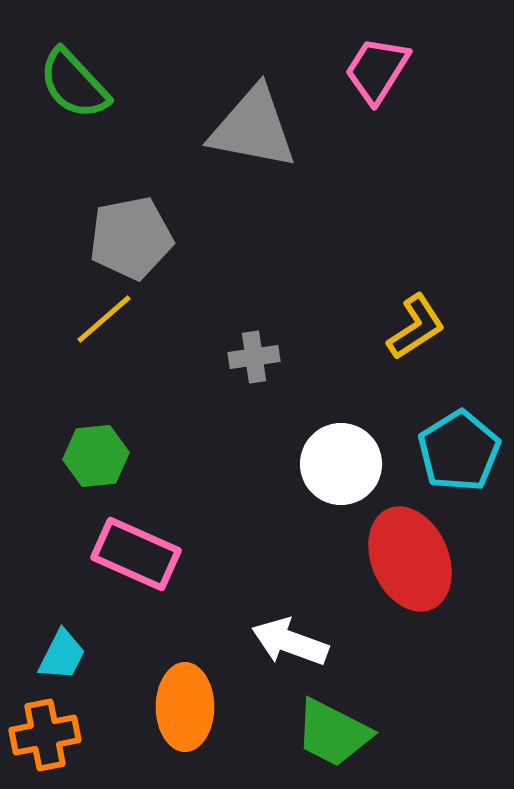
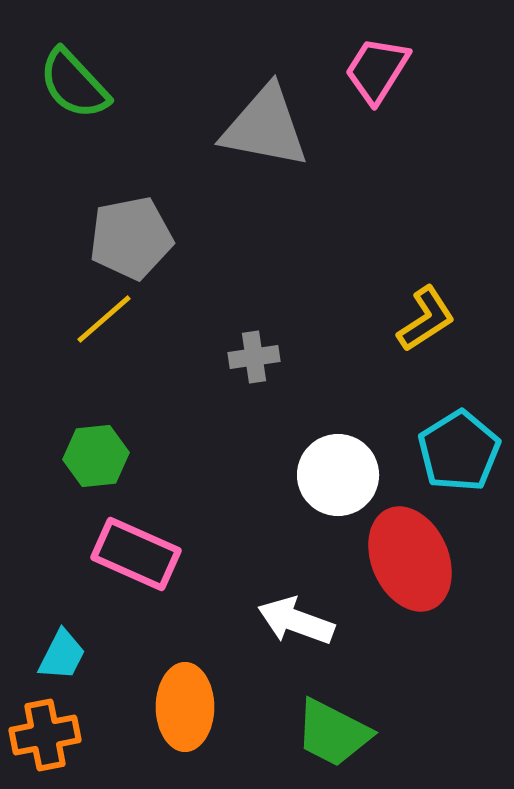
gray triangle: moved 12 px right, 1 px up
yellow L-shape: moved 10 px right, 8 px up
white circle: moved 3 px left, 11 px down
white arrow: moved 6 px right, 21 px up
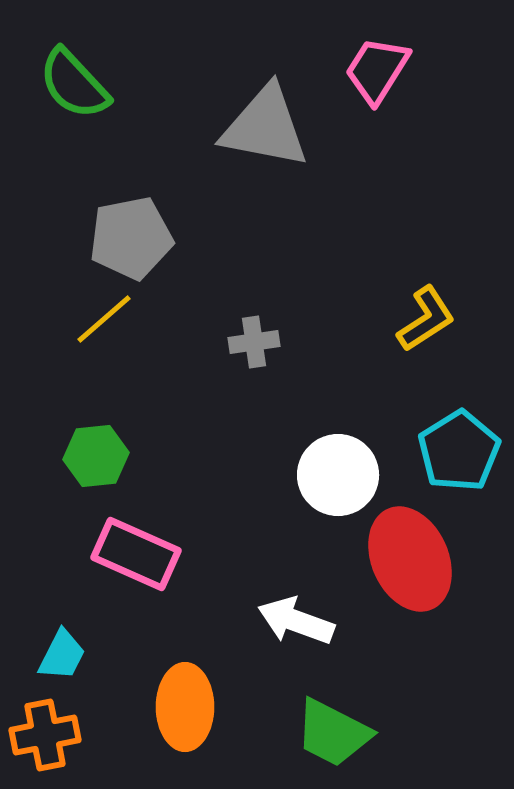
gray cross: moved 15 px up
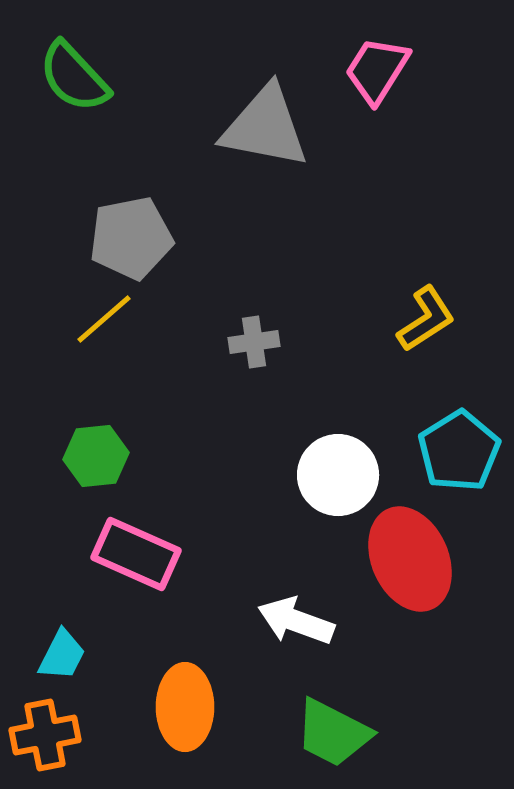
green semicircle: moved 7 px up
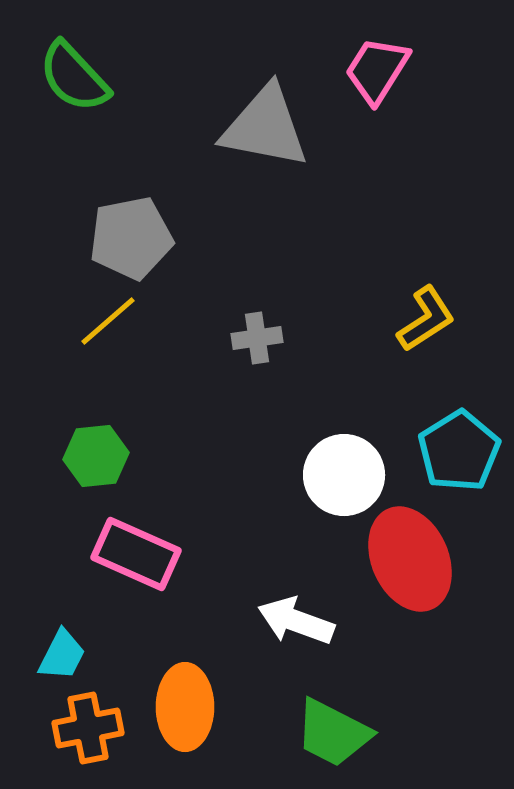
yellow line: moved 4 px right, 2 px down
gray cross: moved 3 px right, 4 px up
white circle: moved 6 px right
orange cross: moved 43 px right, 7 px up
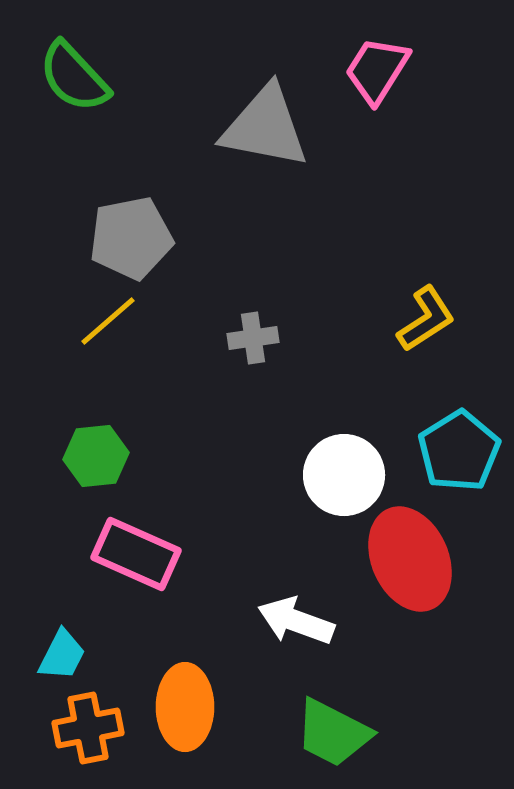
gray cross: moved 4 px left
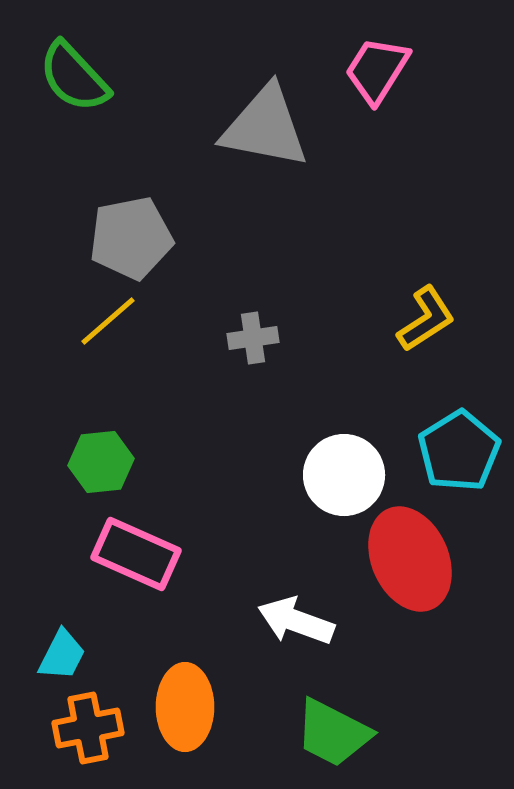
green hexagon: moved 5 px right, 6 px down
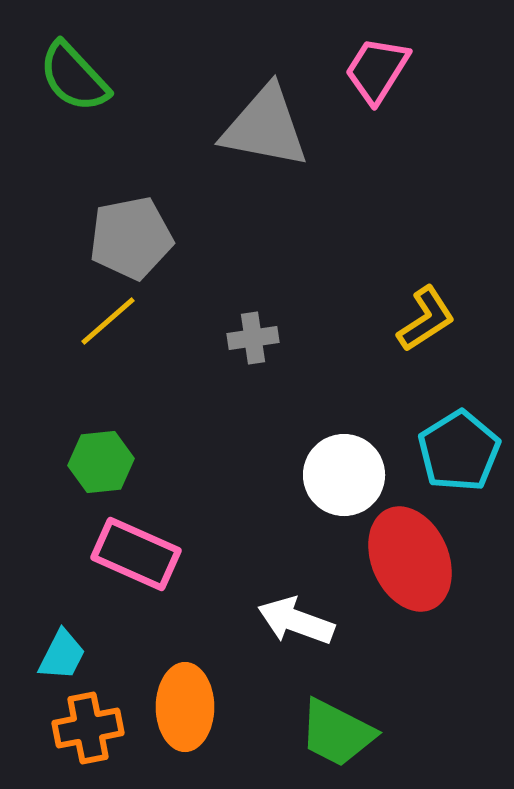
green trapezoid: moved 4 px right
